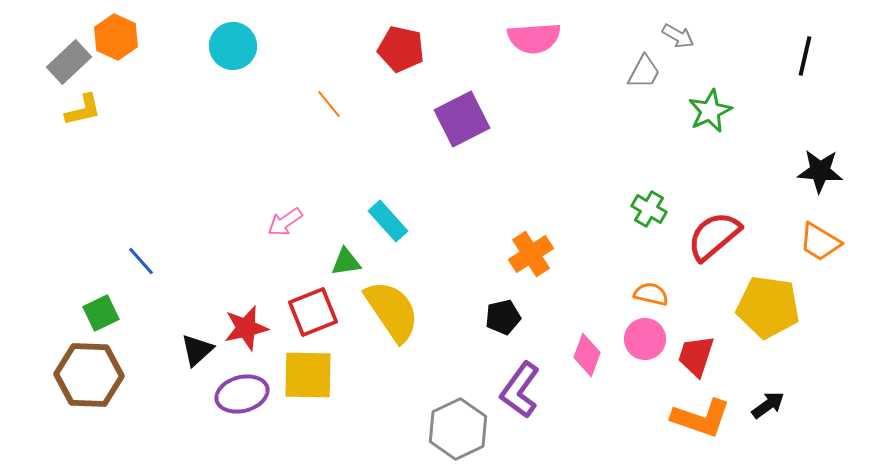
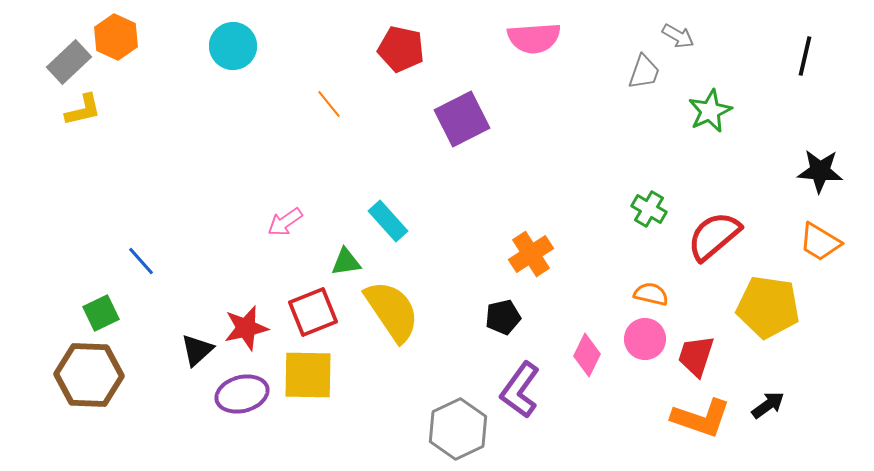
gray trapezoid: rotated 9 degrees counterclockwise
pink diamond: rotated 6 degrees clockwise
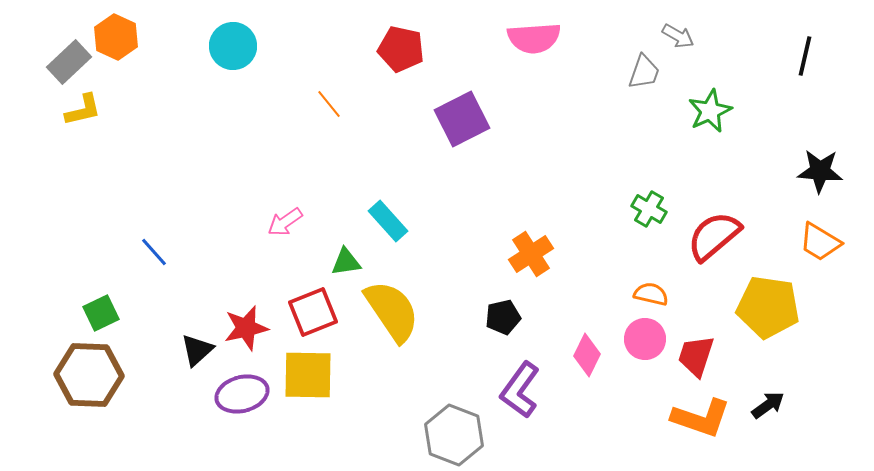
blue line: moved 13 px right, 9 px up
gray hexagon: moved 4 px left, 6 px down; rotated 14 degrees counterclockwise
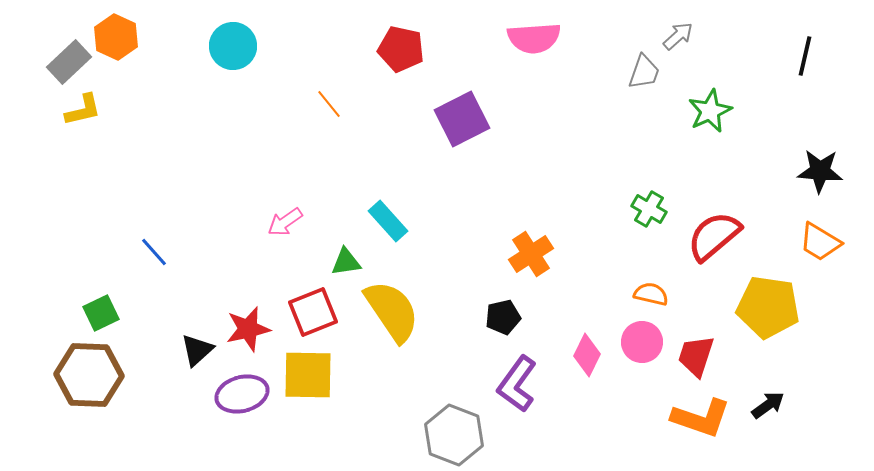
gray arrow: rotated 72 degrees counterclockwise
red star: moved 2 px right, 1 px down
pink circle: moved 3 px left, 3 px down
purple L-shape: moved 3 px left, 6 px up
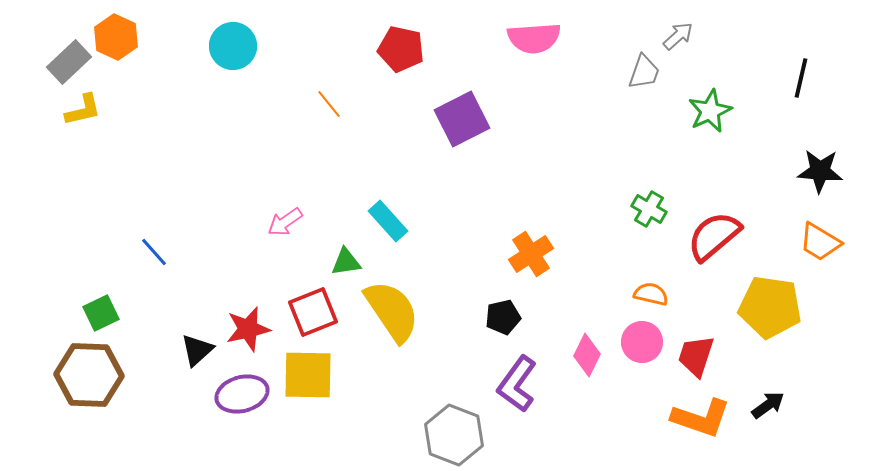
black line: moved 4 px left, 22 px down
yellow pentagon: moved 2 px right
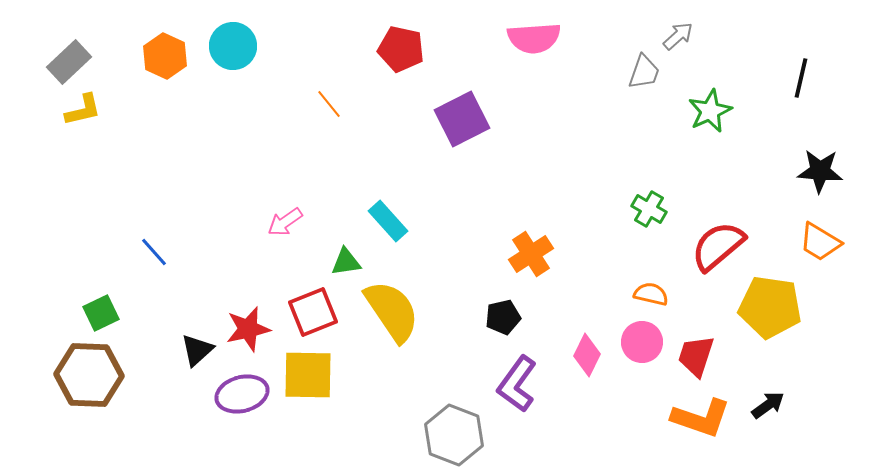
orange hexagon: moved 49 px right, 19 px down
red semicircle: moved 4 px right, 10 px down
